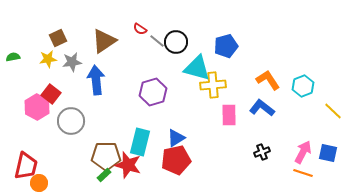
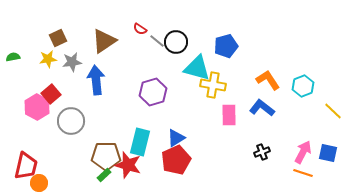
yellow cross: rotated 15 degrees clockwise
red square: rotated 12 degrees clockwise
red pentagon: rotated 12 degrees counterclockwise
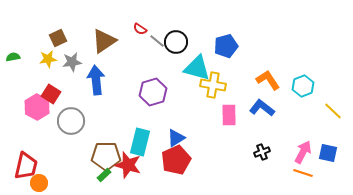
red square: rotated 18 degrees counterclockwise
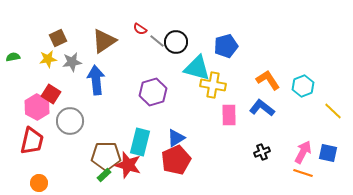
gray circle: moved 1 px left
red trapezoid: moved 6 px right, 25 px up
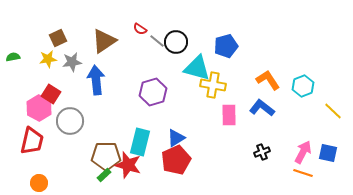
pink hexagon: moved 2 px right, 1 px down
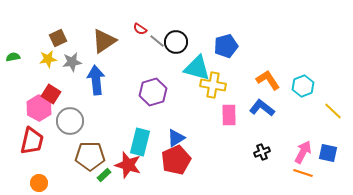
brown pentagon: moved 16 px left
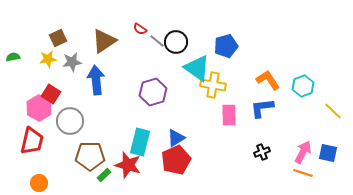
cyan triangle: rotated 20 degrees clockwise
blue L-shape: rotated 45 degrees counterclockwise
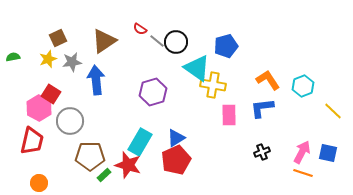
yellow star: rotated 12 degrees counterclockwise
cyan rectangle: rotated 16 degrees clockwise
pink arrow: moved 1 px left
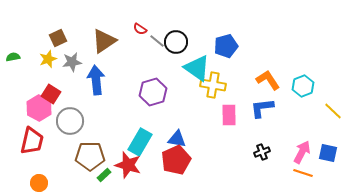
blue triangle: moved 1 px right, 1 px down; rotated 42 degrees clockwise
